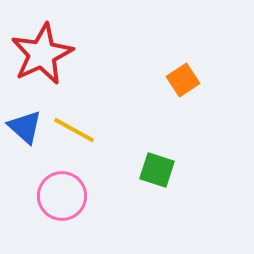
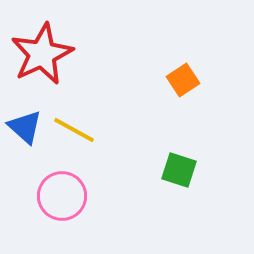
green square: moved 22 px right
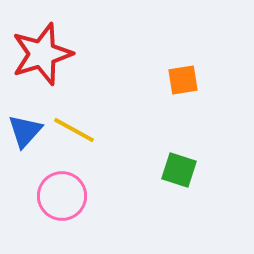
red star: rotated 8 degrees clockwise
orange square: rotated 24 degrees clockwise
blue triangle: moved 4 px down; rotated 30 degrees clockwise
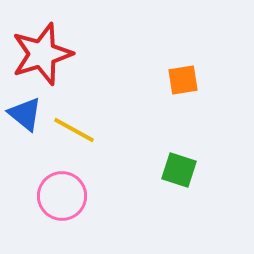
blue triangle: moved 17 px up; rotated 33 degrees counterclockwise
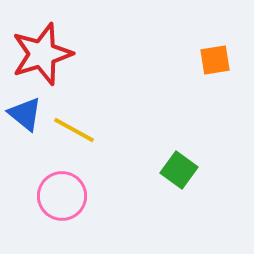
orange square: moved 32 px right, 20 px up
green square: rotated 18 degrees clockwise
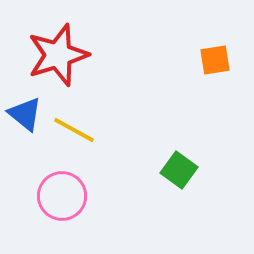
red star: moved 16 px right, 1 px down
